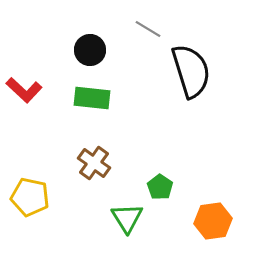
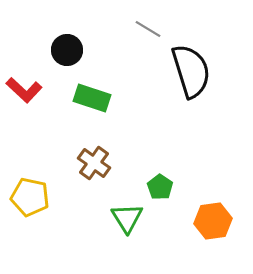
black circle: moved 23 px left
green rectangle: rotated 12 degrees clockwise
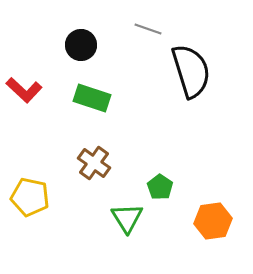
gray line: rotated 12 degrees counterclockwise
black circle: moved 14 px right, 5 px up
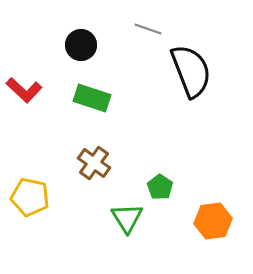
black semicircle: rotated 4 degrees counterclockwise
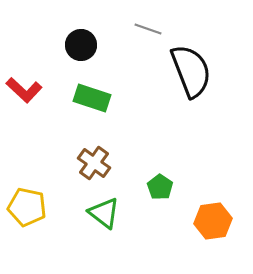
yellow pentagon: moved 3 px left, 10 px down
green triangle: moved 23 px left, 5 px up; rotated 20 degrees counterclockwise
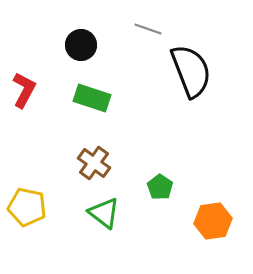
red L-shape: rotated 105 degrees counterclockwise
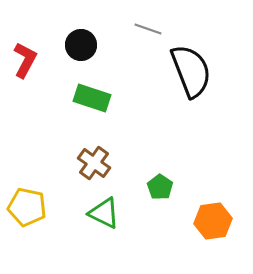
red L-shape: moved 1 px right, 30 px up
green triangle: rotated 12 degrees counterclockwise
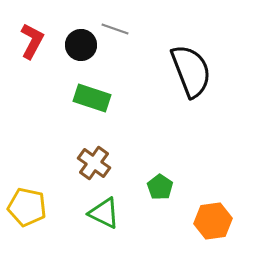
gray line: moved 33 px left
red L-shape: moved 7 px right, 19 px up
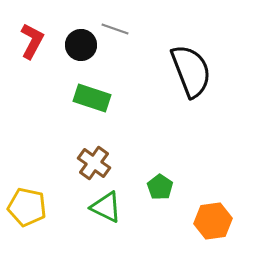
green triangle: moved 2 px right, 6 px up
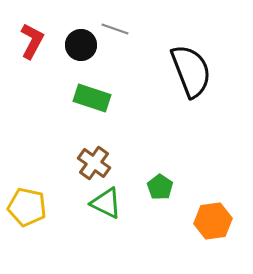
green triangle: moved 4 px up
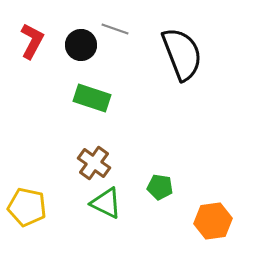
black semicircle: moved 9 px left, 17 px up
green pentagon: rotated 25 degrees counterclockwise
